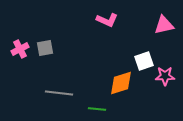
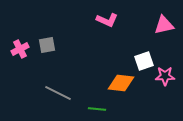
gray square: moved 2 px right, 3 px up
orange diamond: rotated 24 degrees clockwise
gray line: moved 1 px left; rotated 20 degrees clockwise
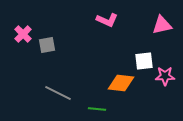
pink triangle: moved 2 px left
pink cross: moved 3 px right, 15 px up; rotated 18 degrees counterclockwise
white square: rotated 12 degrees clockwise
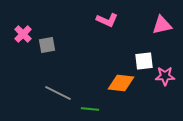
green line: moved 7 px left
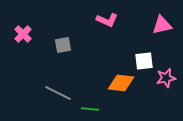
gray square: moved 16 px right
pink star: moved 1 px right, 2 px down; rotated 12 degrees counterclockwise
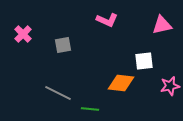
pink star: moved 4 px right, 8 px down
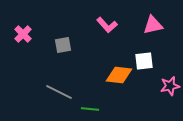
pink L-shape: moved 5 px down; rotated 25 degrees clockwise
pink triangle: moved 9 px left
orange diamond: moved 2 px left, 8 px up
gray line: moved 1 px right, 1 px up
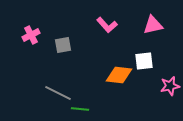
pink cross: moved 8 px right, 1 px down; rotated 18 degrees clockwise
gray line: moved 1 px left, 1 px down
green line: moved 10 px left
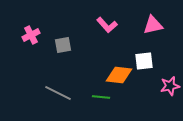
green line: moved 21 px right, 12 px up
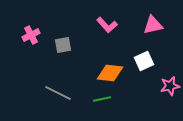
white square: rotated 18 degrees counterclockwise
orange diamond: moved 9 px left, 2 px up
green line: moved 1 px right, 2 px down; rotated 18 degrees counterclockwise
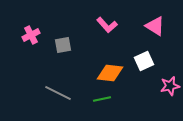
pink triangle: moved 2 px right, 1 px down; rotated 45 degrees clockwise
